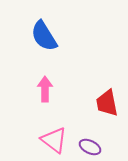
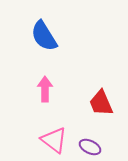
red trapezoid: moved 6 px left; rotated 12 degrees counterclockwise
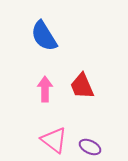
red trapezoid: moved 19 px left, 17 px up
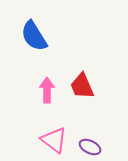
blue semicircle: moved 10 px left
pink arrow: moved 2 px right, 1 px down
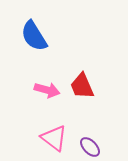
pink arrow: rotated 105 degrees clockwise
pink triangle: moved 2 px up
purple ellipse: rotated 20 degrees clockwise
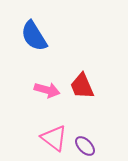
purple ellipse: moved 5 px left, 1 px up
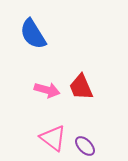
blue semicircle: moved 1 px left, 2 px up
red trapezoid: moved 1 px left, 1 px down
pink triangle: moved 1 px left
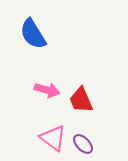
red trapezoid: moved 13 px down
purple ellipse: moved 2 px left, 2 px up
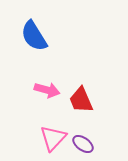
blue semicircle: moved 1 px right, 2 px down
pink triangle: rotated 36 degrees clockwise
purple ellipse: rotated 10 degrees counterclockwise
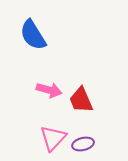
blue semicircle: moved 1 px left, 1 px up
pink arrow: moved 2 px right
purple ellipse: rotated 50 degrees counterclockwise
